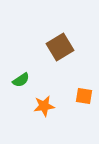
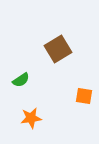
brown square: moved 2 px left, 2 px down
orange star: moved 13 px left, 12 px down
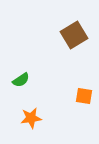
brown square: moved 16 px right, 14 px up
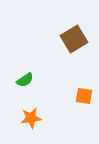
brown square: moved 4 px down
green semicircle: moved 4 px right
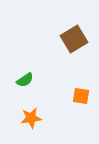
orange square: moved 3 px left
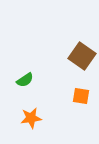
brown square: moved 8 px right, 17 px down; rotated 24 degrees counterclockwise
